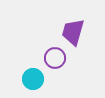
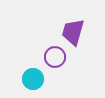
purple circle: moved 1 px up
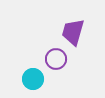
purple circle: moved 1 px right, 2 px down
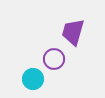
purple circle: moved 2 px left
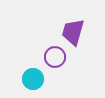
purple circle: moved 1 px right, 2 px up
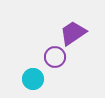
purple trapezoid: moved 1 px down; rotated 40 degrees clockwise
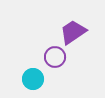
purple trapezoid: moved 1 px up
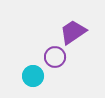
cyan circle: moved 3 px up
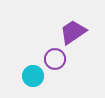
purple circle: moved 2 px down
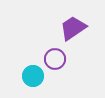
purple trapezoid: moved 4 px up
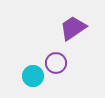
purple circle: moved 1 px right, 4 px down
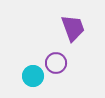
purple trapezoid: rotated 104 degrees clockwise
